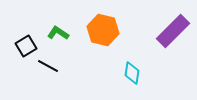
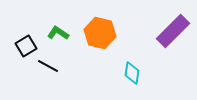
orange hexagon: moved 3 px left, 3 px down
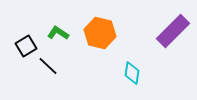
black line: rotated 15 degrees clockwise
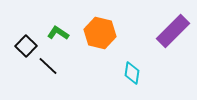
black square: rotated 15 degrees counterclockwise
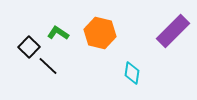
black square: moved 3 px right, 1 px down
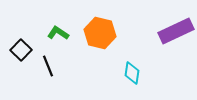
purple rectangle: moved 3 px right; rotated 20 degrees clockwise
black square: moved 8 px left, 3 px down
black line: rotated 25 degrees clockwise
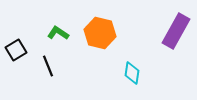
purple rectangle: rotated 36 degrees counterclockwise
black square: moved 5 px left; rotated 15 degrees clockwise
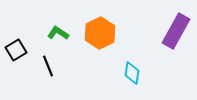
orange hexagon: rotated 20 degrees clockwise
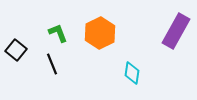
green L-shape: rotated 35 degrees clockwise
black square: rotated 20 degrees counterclockwise
black line: moved 4 px right, 2 px up
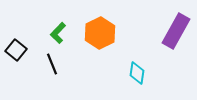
green L-shape: rotated 115 degrees counterclockwise
cyan diamond: moved 5 px right
